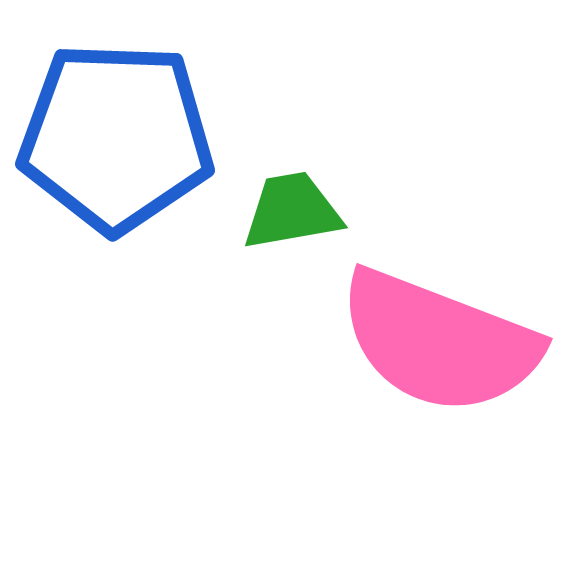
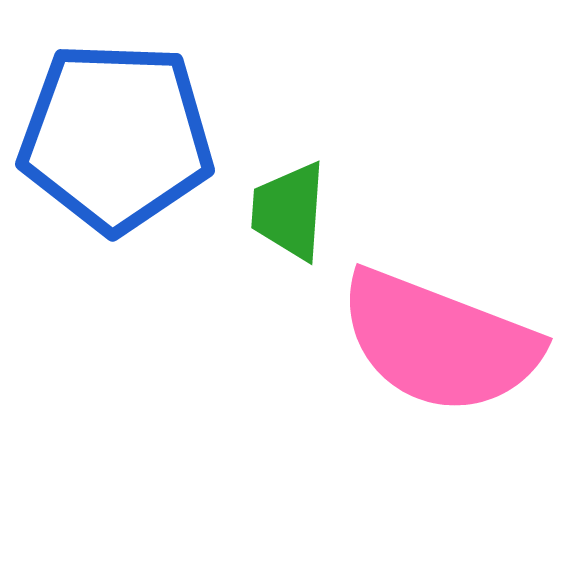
green trapezoid: moved 3 px left; rotated 76 degrees counterclockwise
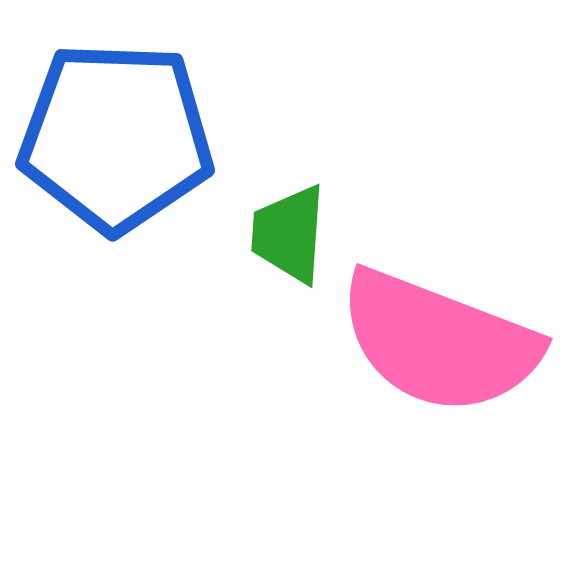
green trapezoid: moved 23 px down
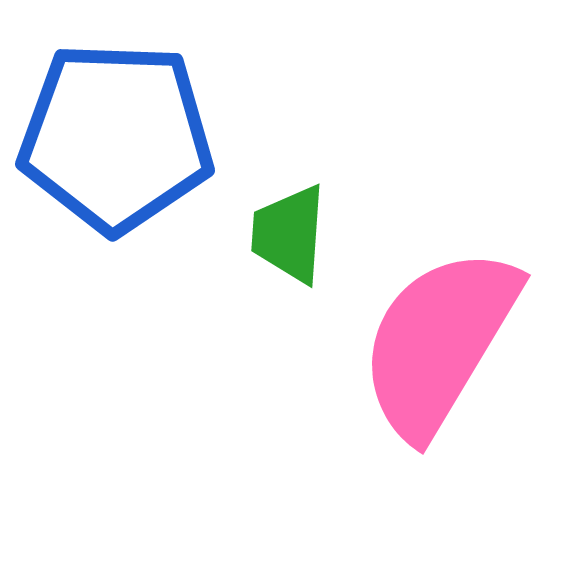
pink semicircle: rotated 100 degrees clockwise
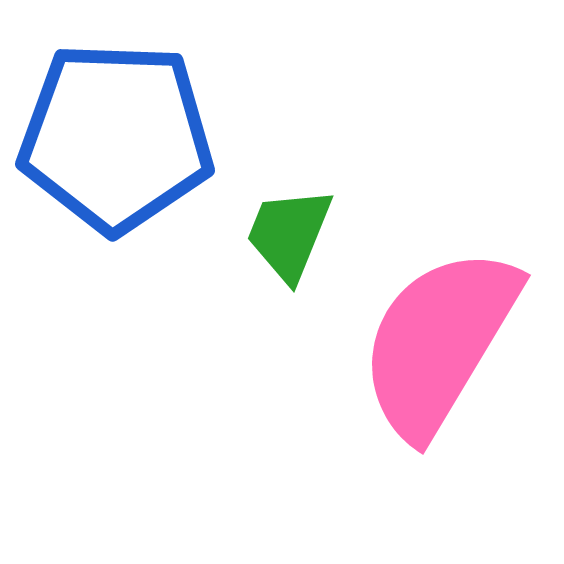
green trapezoid: rotated 18 degrees clockwise
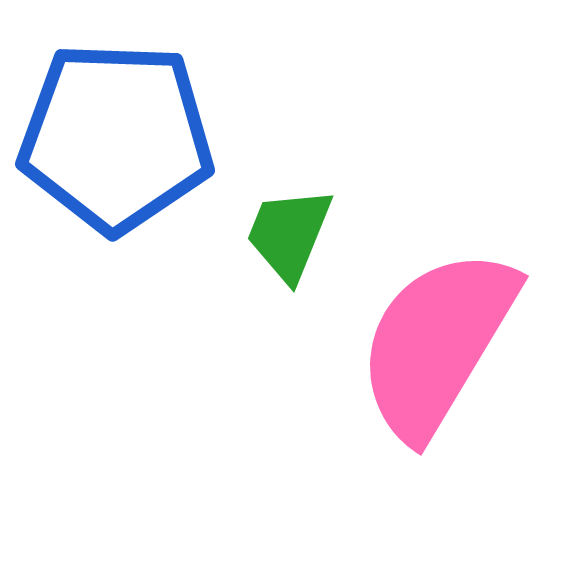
pink semicircle: moved 2 px left, 1 px down
